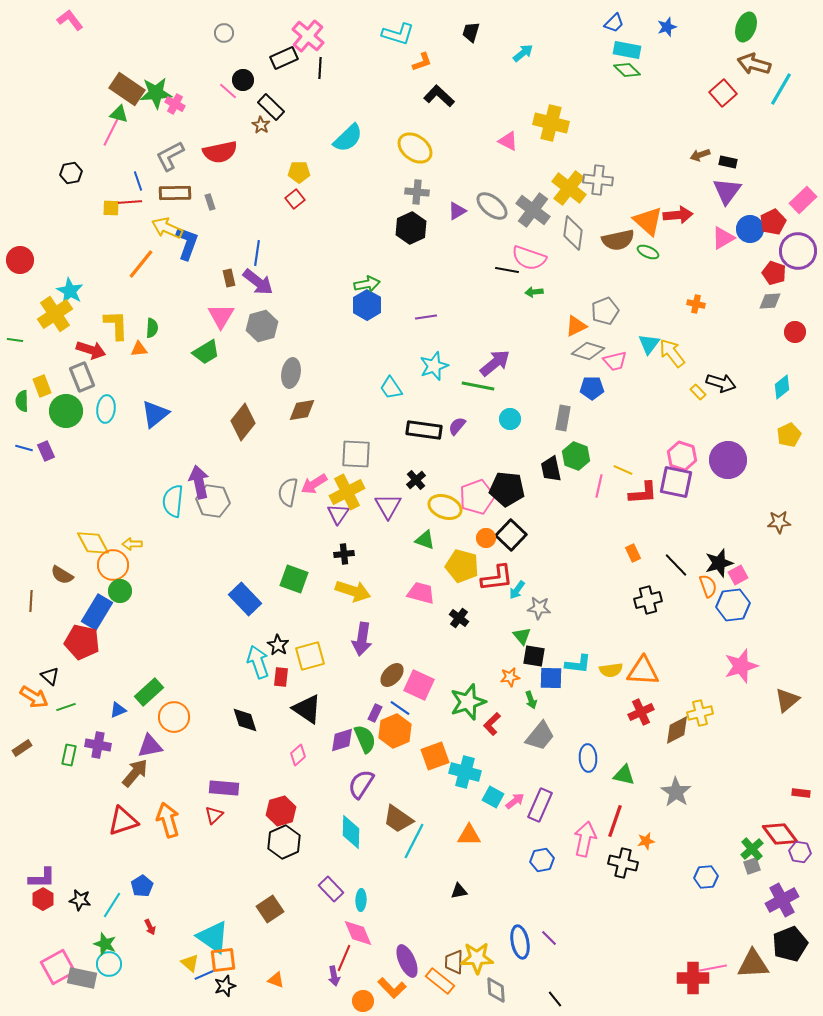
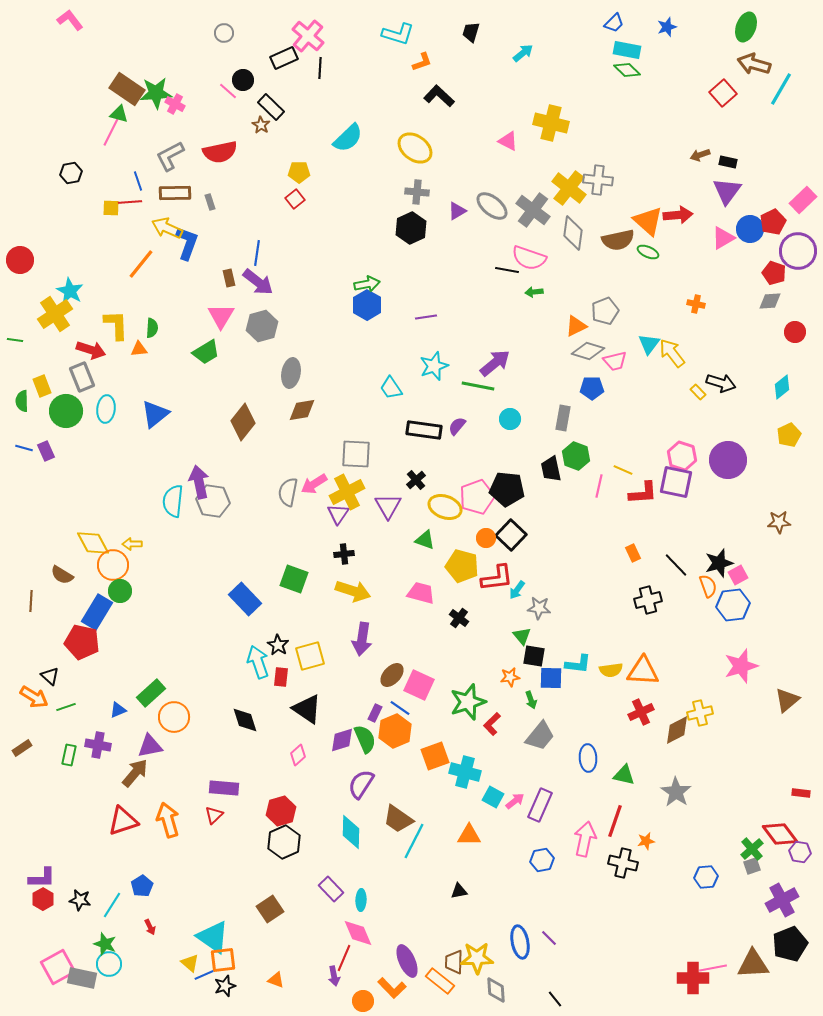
green rectangle at (149, 692): moved 2 px right, 1 px down
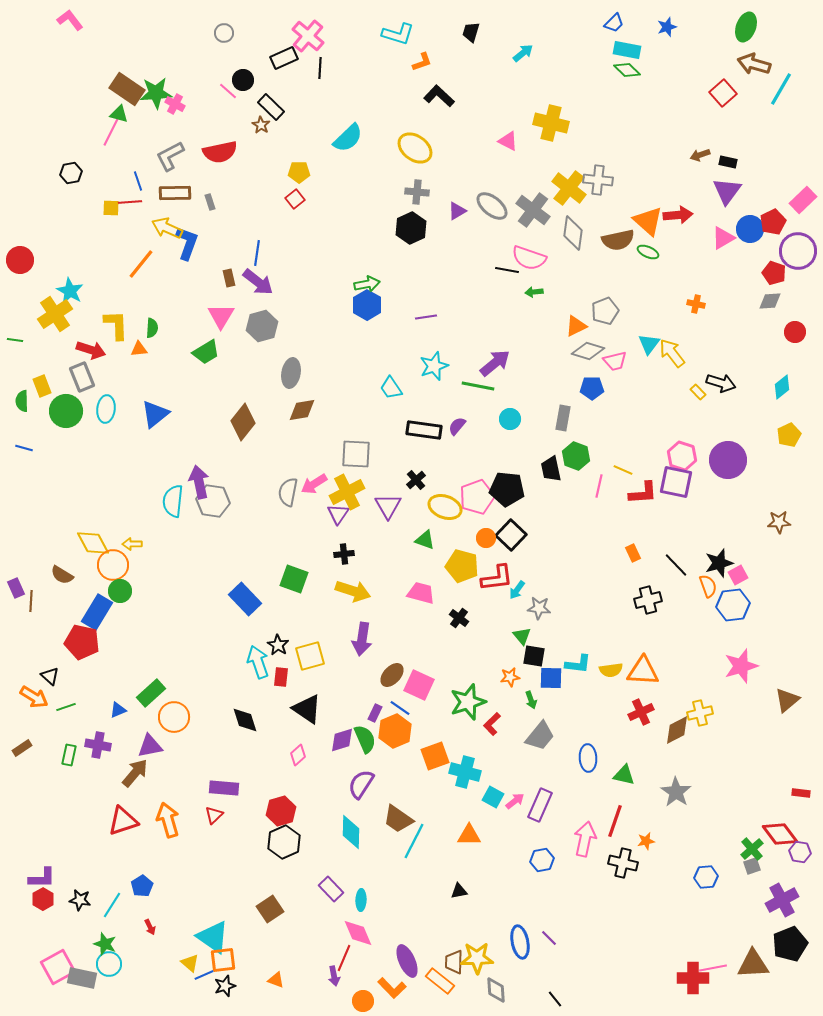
purple rectangle at (46, 451): moved 30 px left, 137 px down
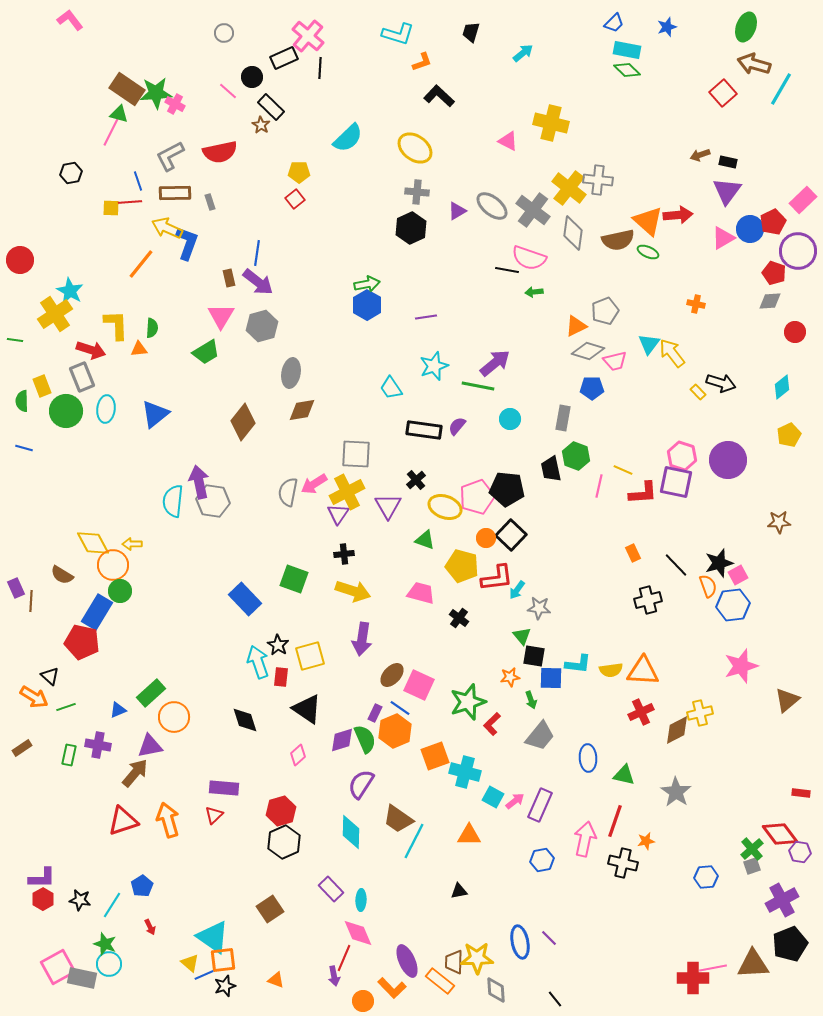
black circle at (243, 80): moved 9 px right, 3 px up
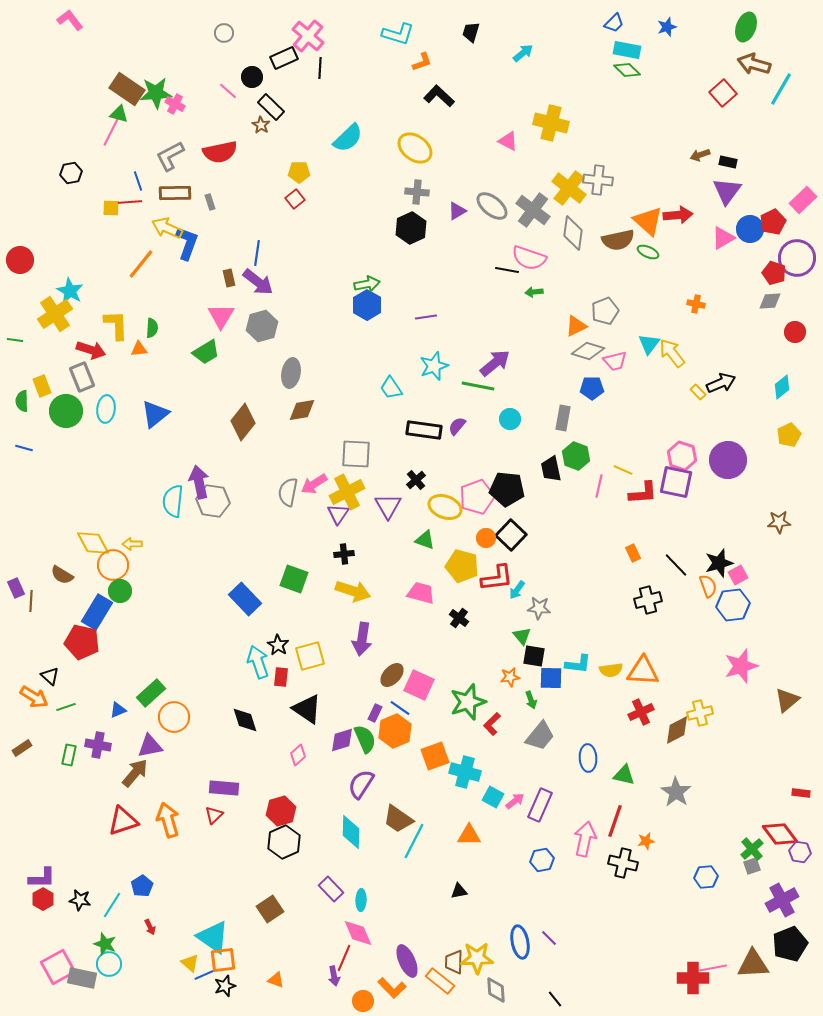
purple circle at (798, 251): moved 1 px left, 7 px down
black arrow at (721, 383): rotated 40 degrees counterclockwise
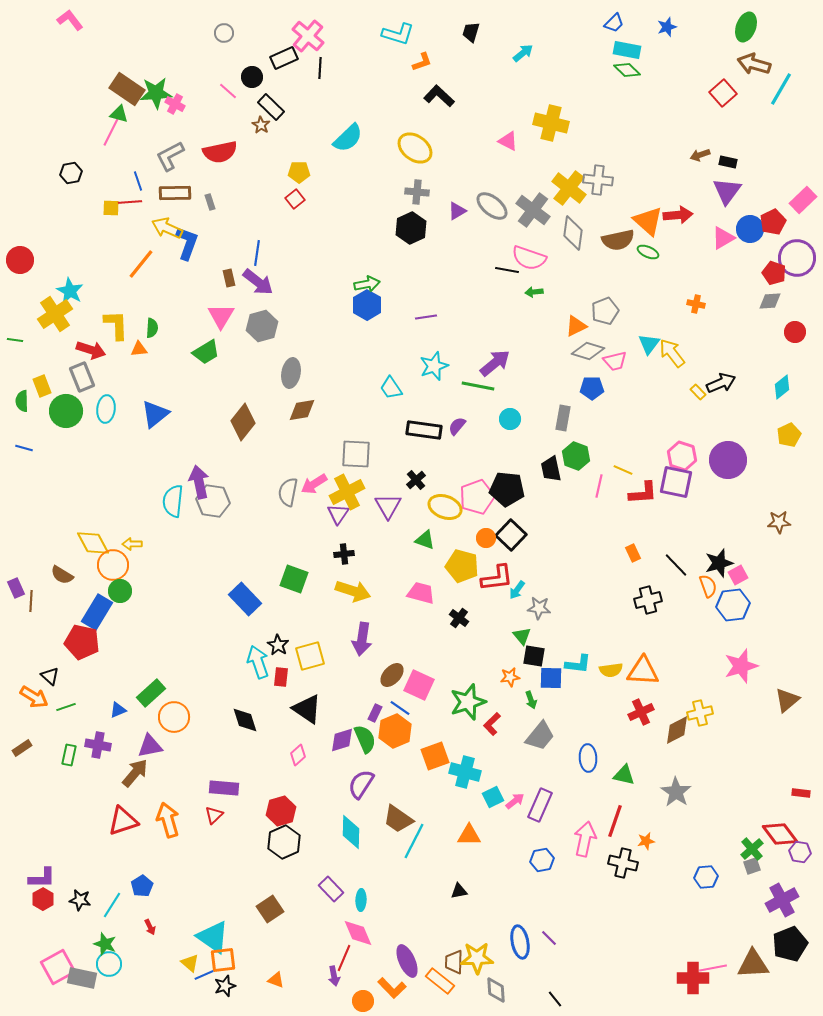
cyan square at (493, 797): rotated 35 degrees clockwise
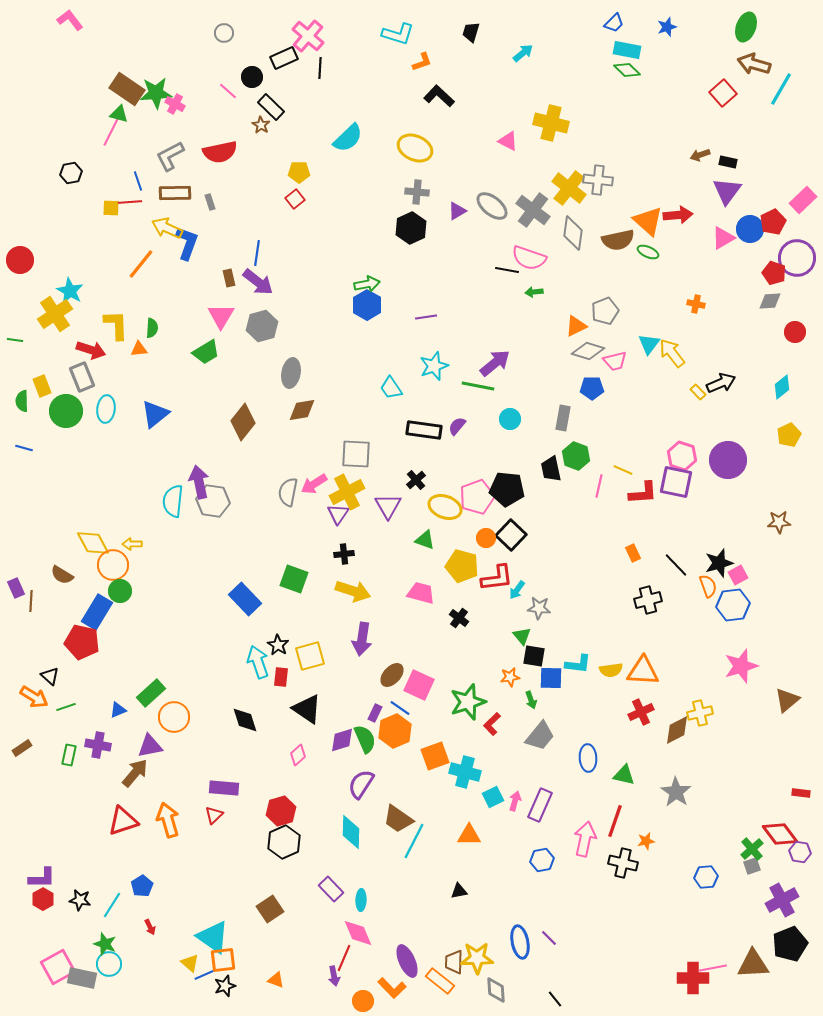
yellow ellipse at (415, 148): rotated 12 degrees counterclockwise
pink arrow at (515, 801): rotated 36 degrees counterclockwise
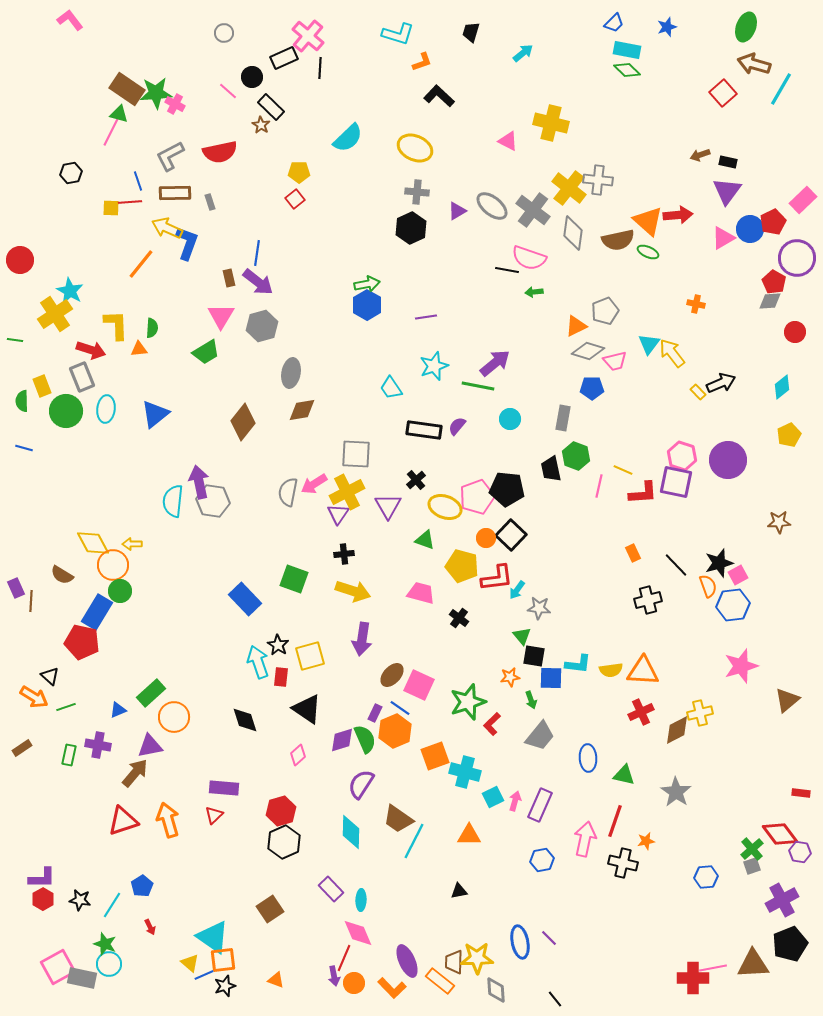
red pentagon at (774, 273): moved 9 px down; rotated 10 degrees clockwise
orange circle at (363, 1001): moved 9 px left, 18 px up
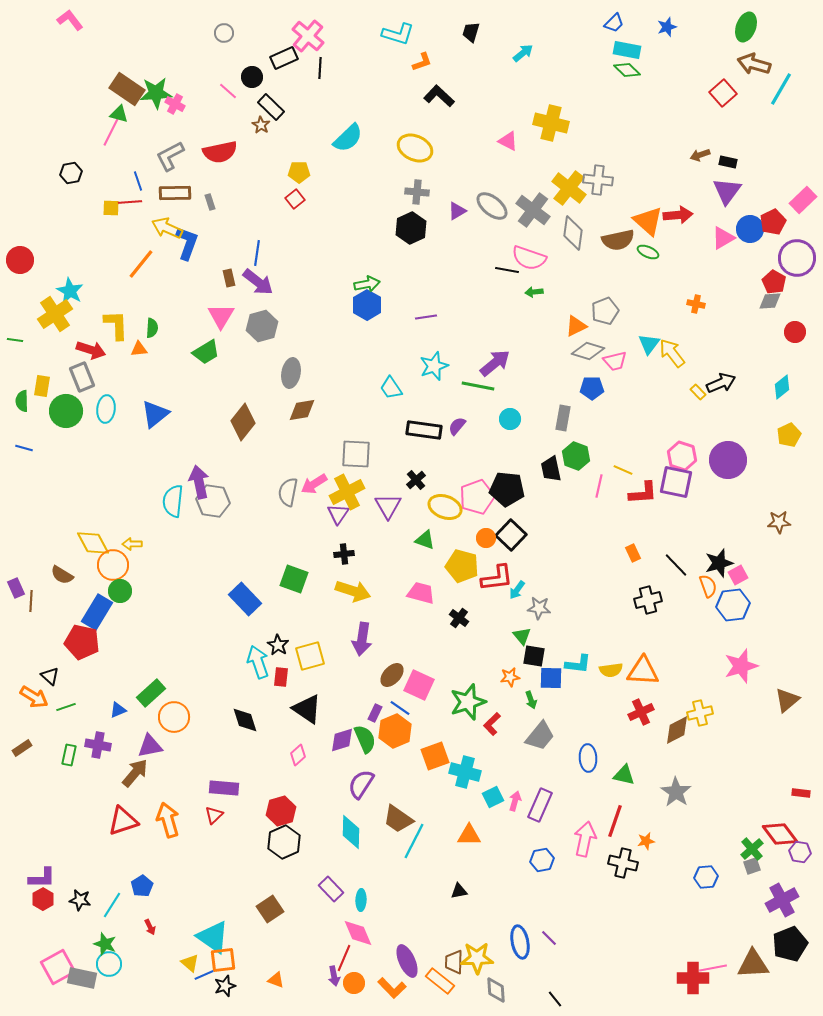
yellow rectangle at (42, 386): rotated 30 degrees clockwise
